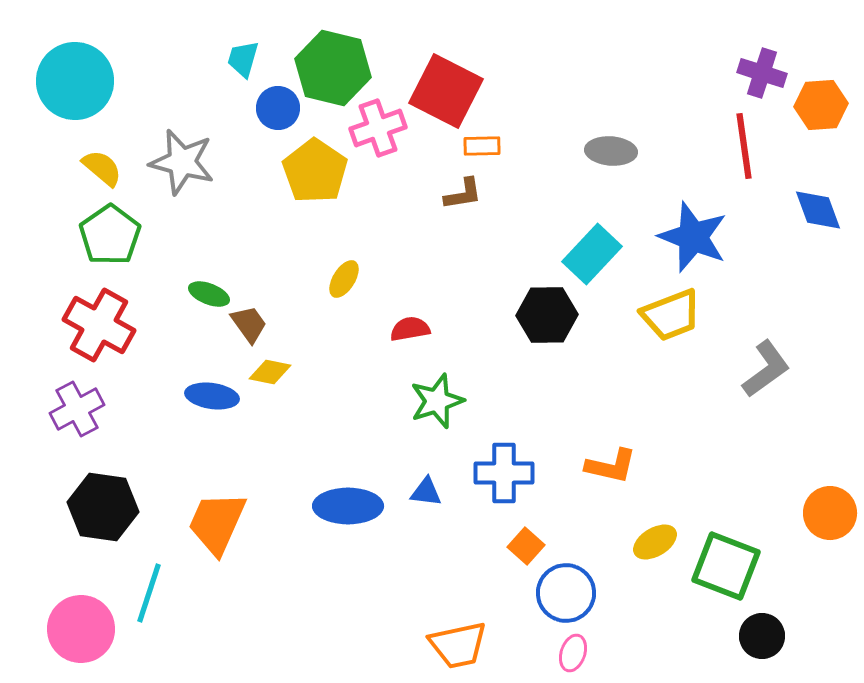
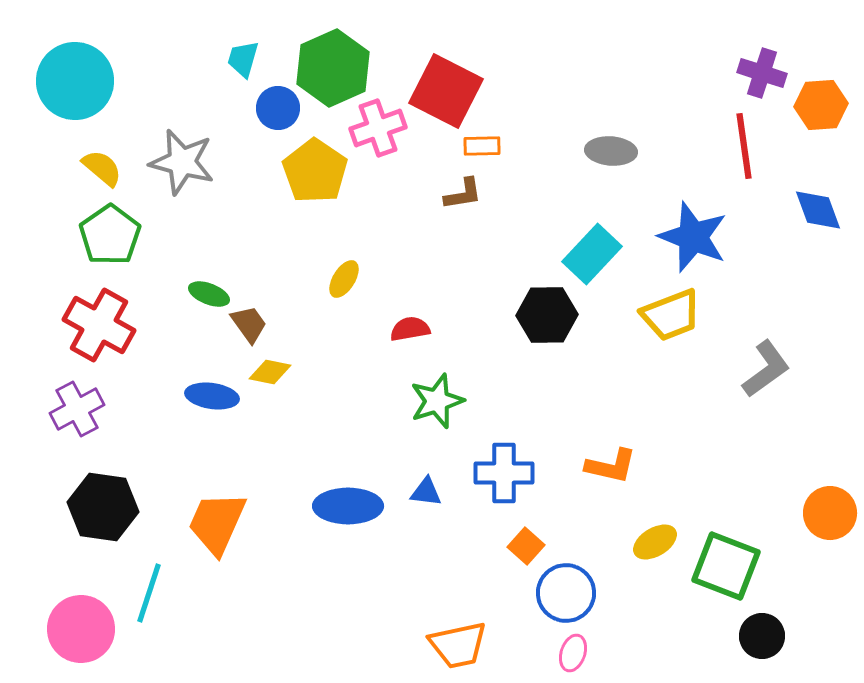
green hexagon at (333, 68): rotated 22 degrees clockwise
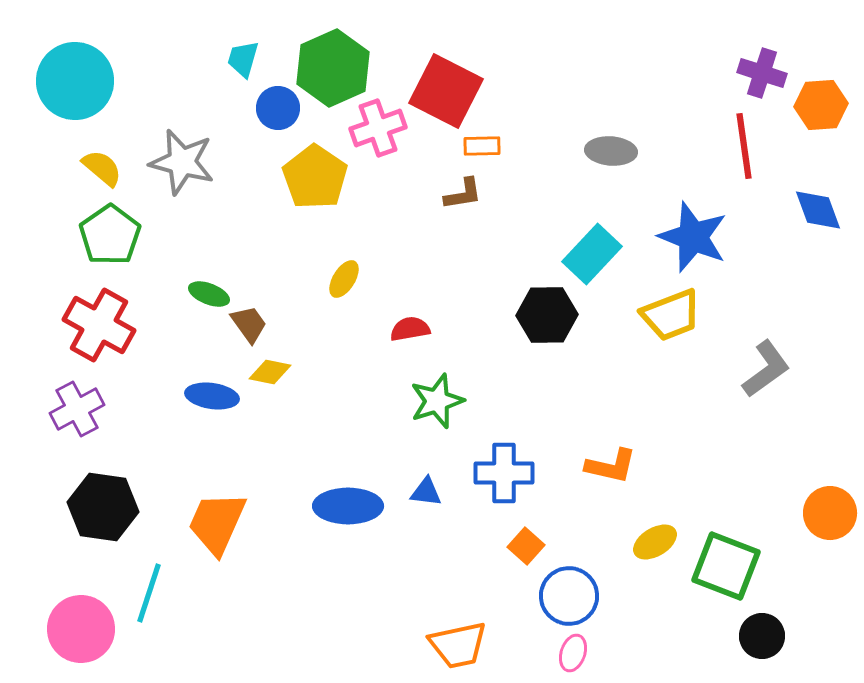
yellow pentagon at (315, 171): moved 6 px down
blue circle at (566, 593): moved 3 px right, 3 px down
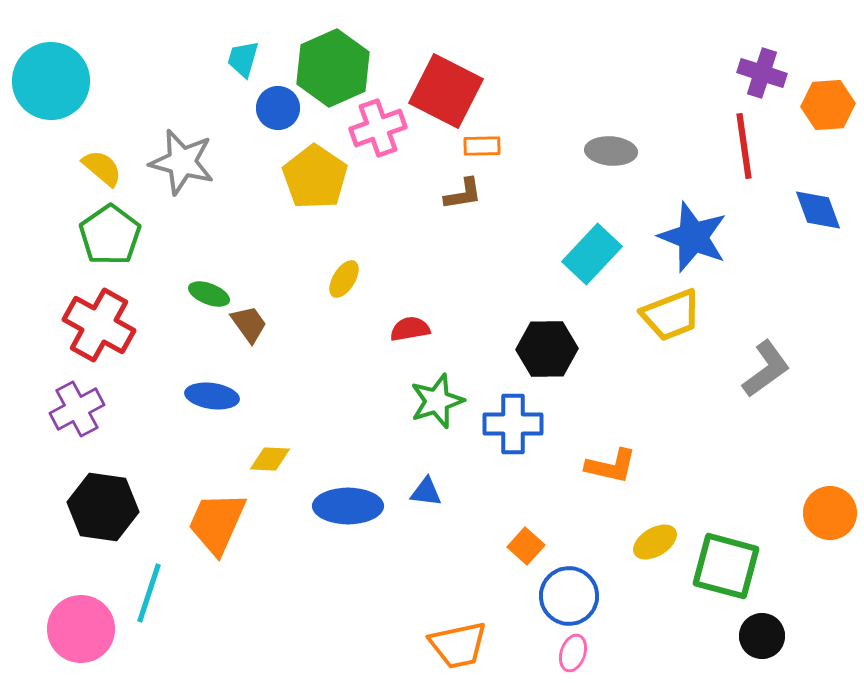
cyan circle at (75, 81): moved 24 px left
orange hexagon at (821, 105): moved 7 px right
black hexagon at (547, 315): moved 34 px down
yellow diamond at (270, 372): moved 87 px down; rotated 9 degrees counterclockwise
blue cross at (504, 473): moved 9 px right, 49 px up
green square at (726, 566): rotated 6 degrees counterclockwise
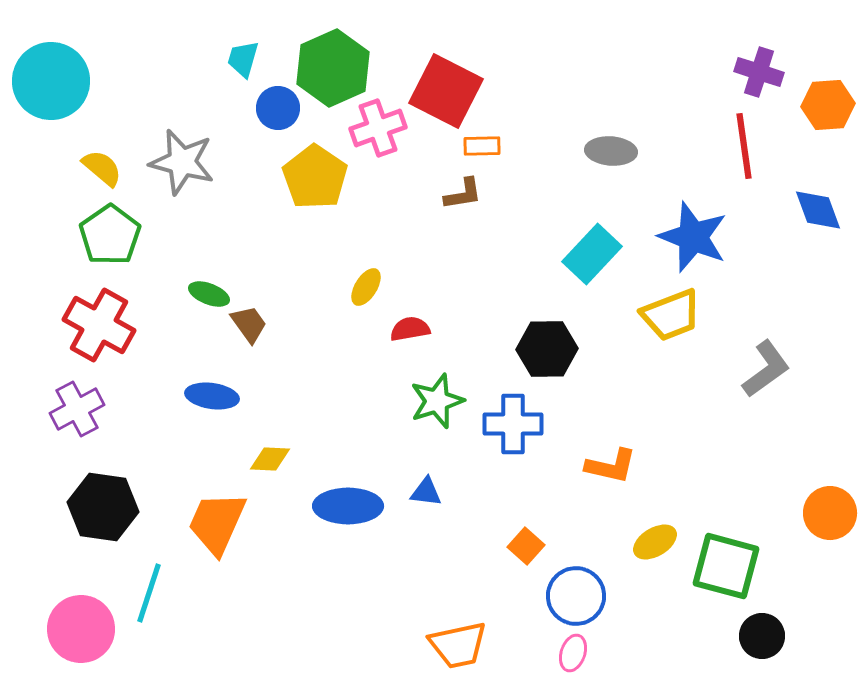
purple cross at (762, 73): moved 3 px left, 1 px up
yellow ellipse at (344, 279): moved 22 px right, 8 px down
blue circle at (569, 596): moved 7 px right
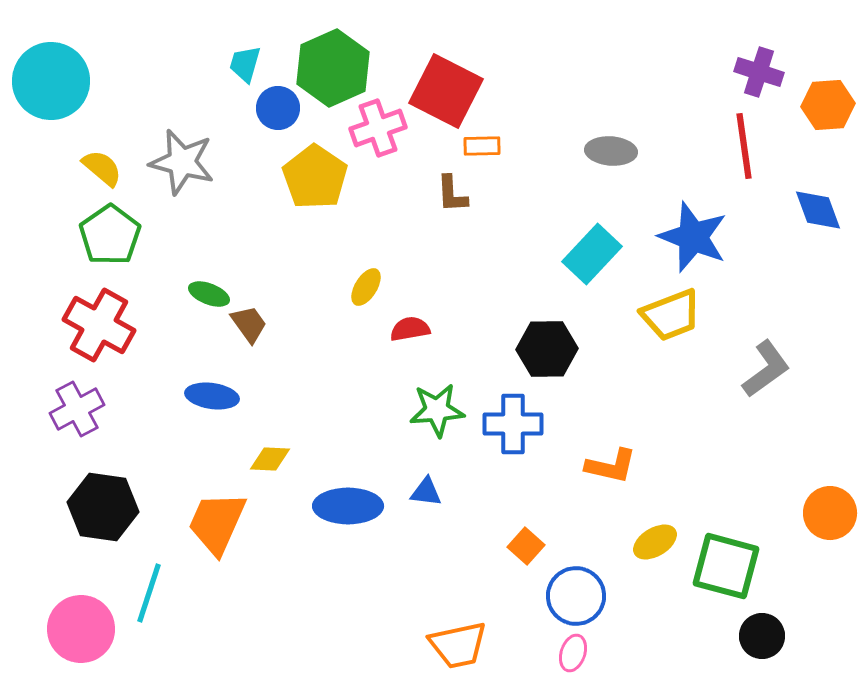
cyan trapezoid at (243, 59): moved 2 px right, 5 px down
brown L-shape at (463, 194): moved 11 px left; rotated 96 degrees clockwise
green star at (437, 401): moved 9 px down; rotated 14 degrees clockwise
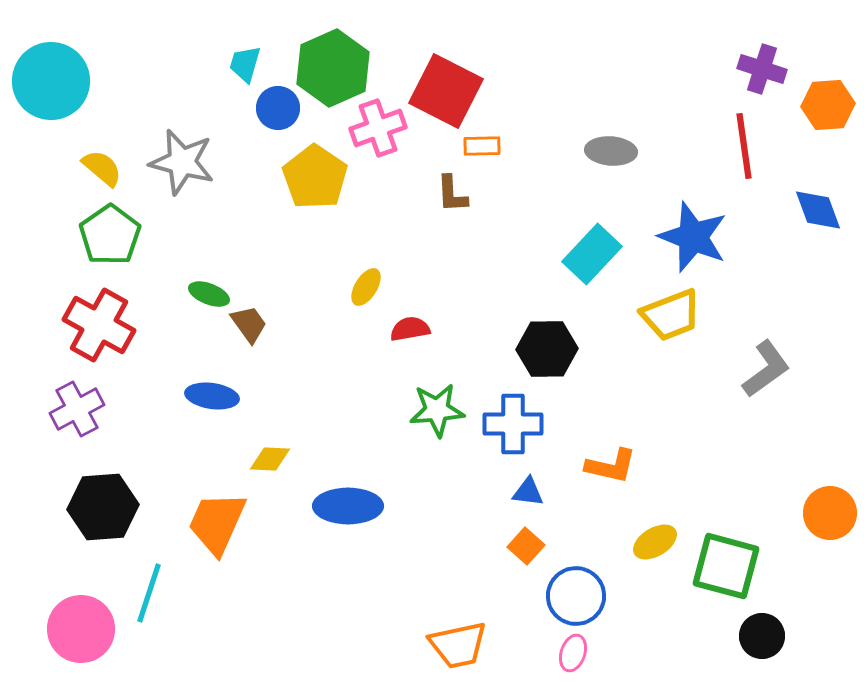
purple cross at (759, 72): moved 3 px right, 3 px up
blue triangle at (426, 492): moved 102 px right
black hexagon at (103, 507): rotated 12 degrees counterclockwise
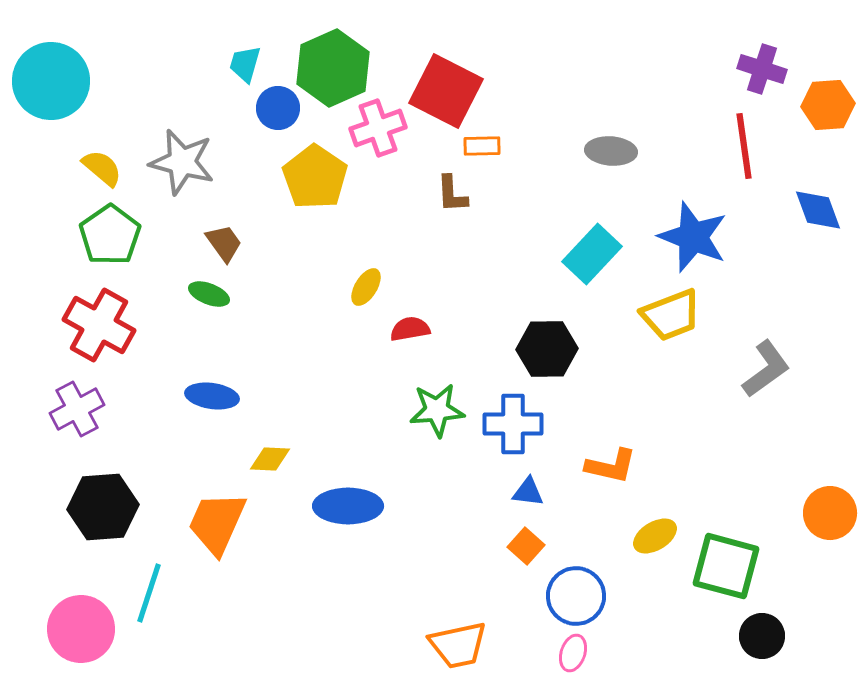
brown trapezoid at (249, 324): moved 25 px left, 81 px up
yellow ellipse at (655, 542): moved 6 px up
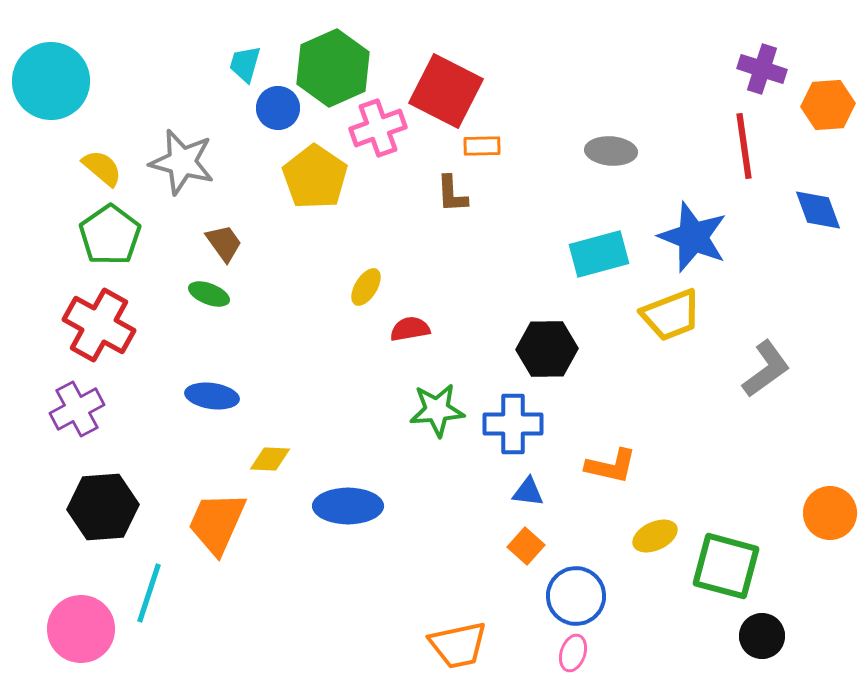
cyan rectangle at (592, 254): moved 7 px right; rotated 32 degrees clockwise
yellow ellipse at (655, 536): rotated 6 degrees clockwise
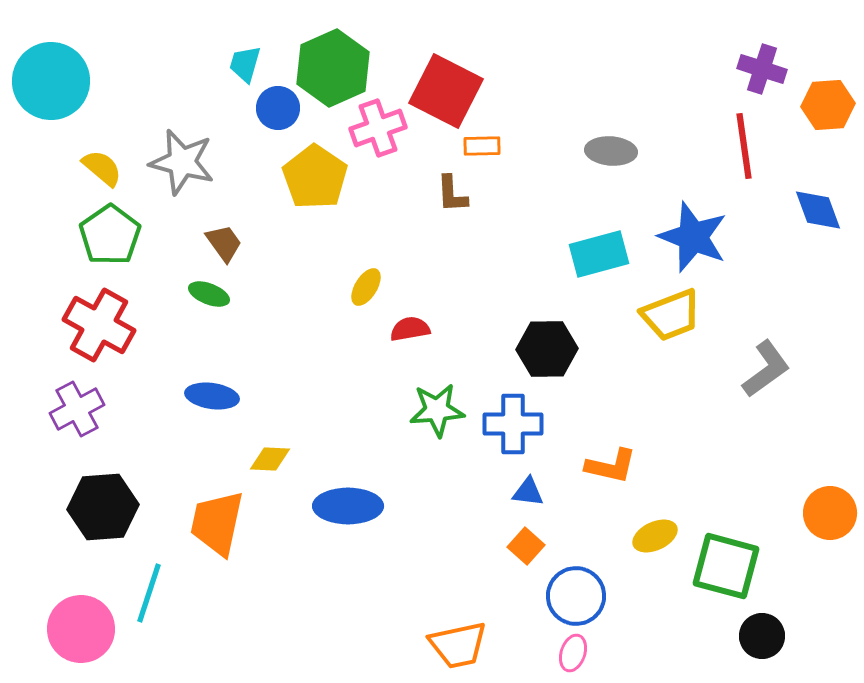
orange trapezoid at (217, 523): rotated 12 degrees counterclockwise
